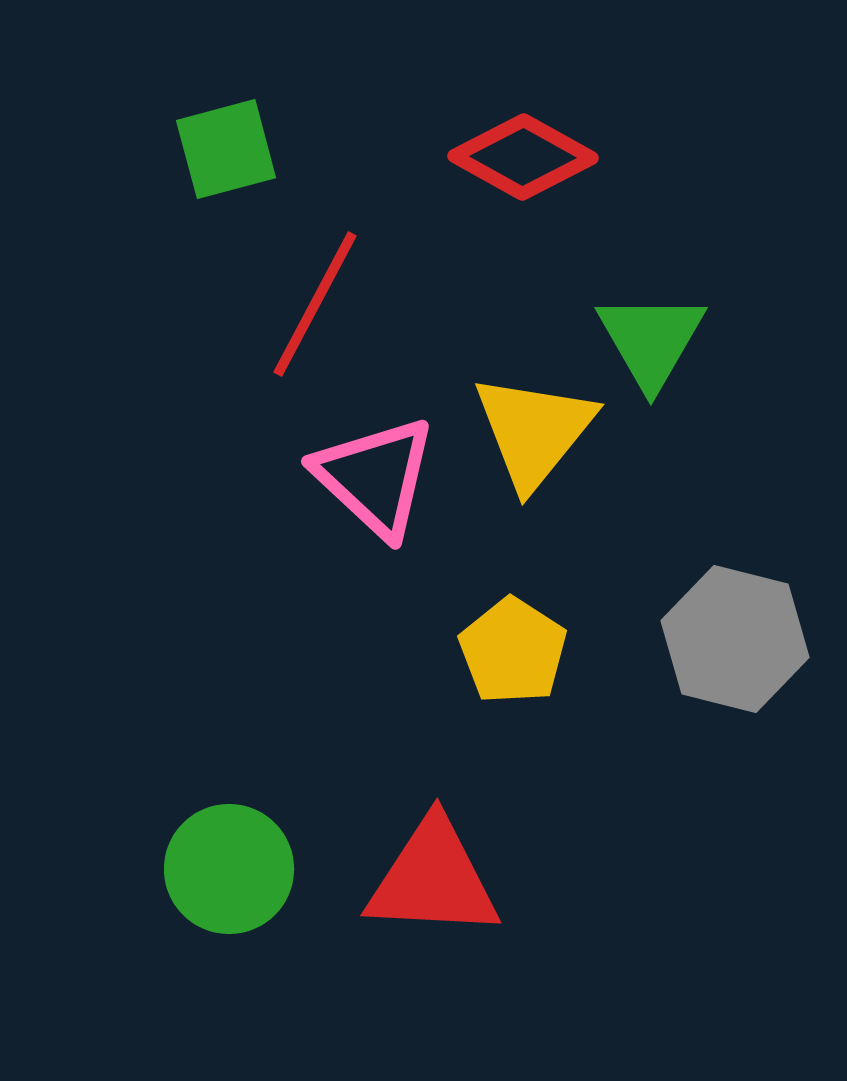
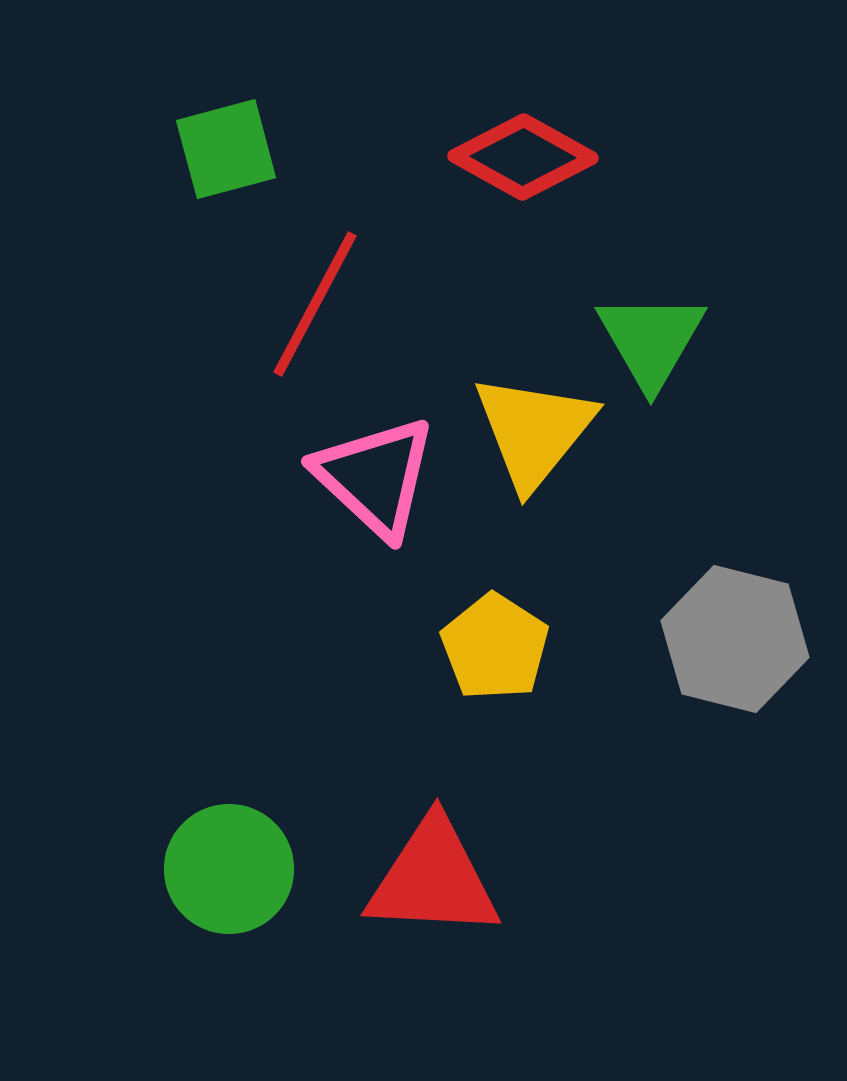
yellow pentagon: moved 18 px left, 4 px up
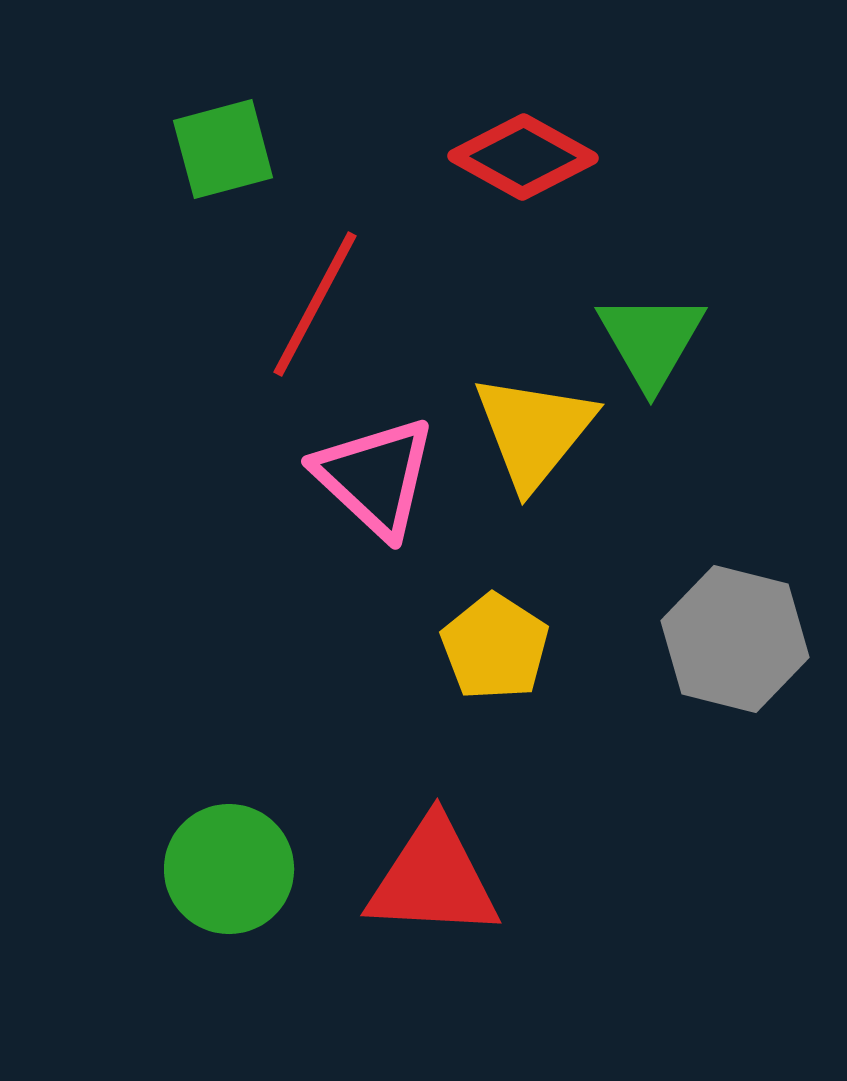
green square: moved 3 px left
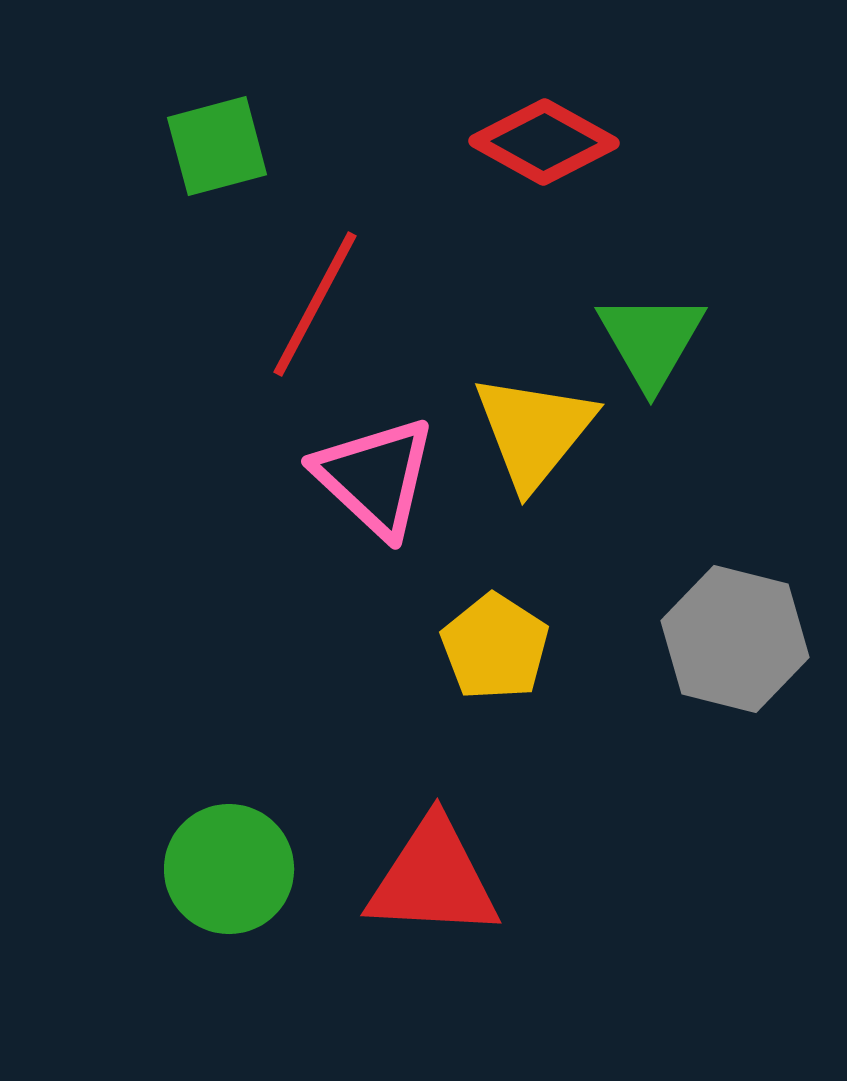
green square: moved 6 px left, 3 px up
red diamond: moved 21 px right, 15 px up
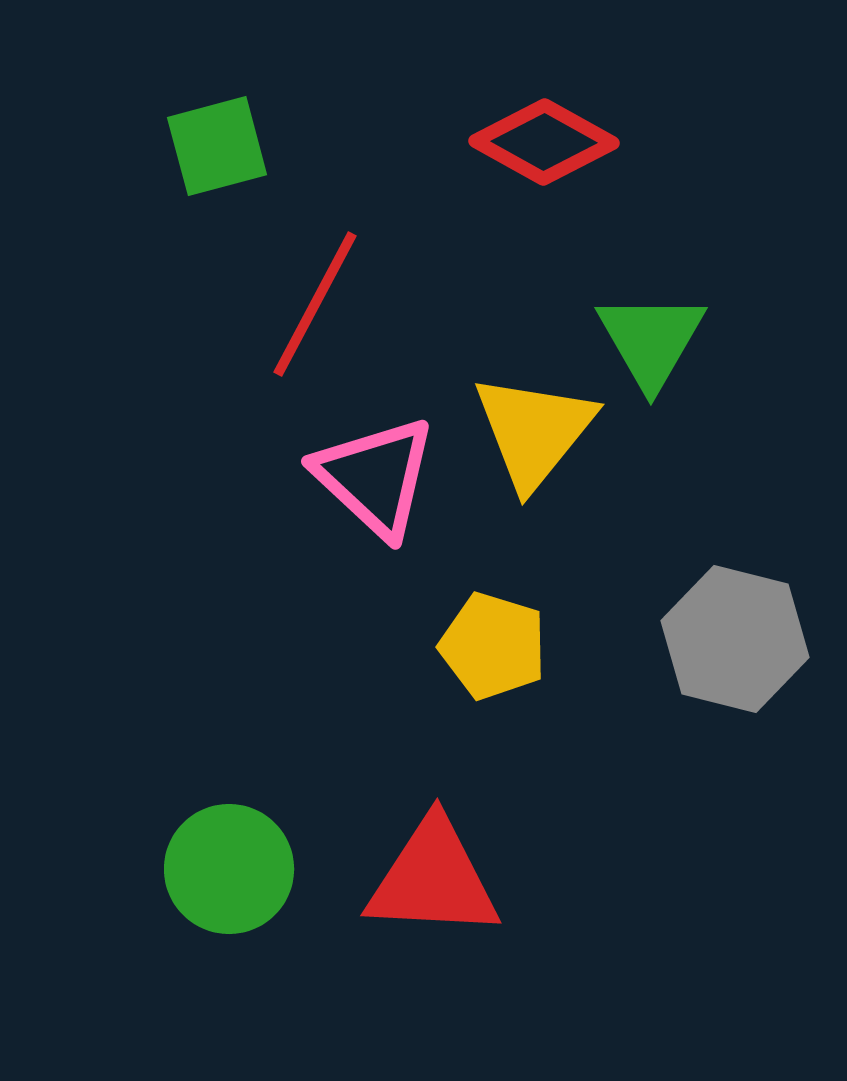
yellow pentagon: moved 2 px left, 1 px up; rotated 16 degrees counterclockwise
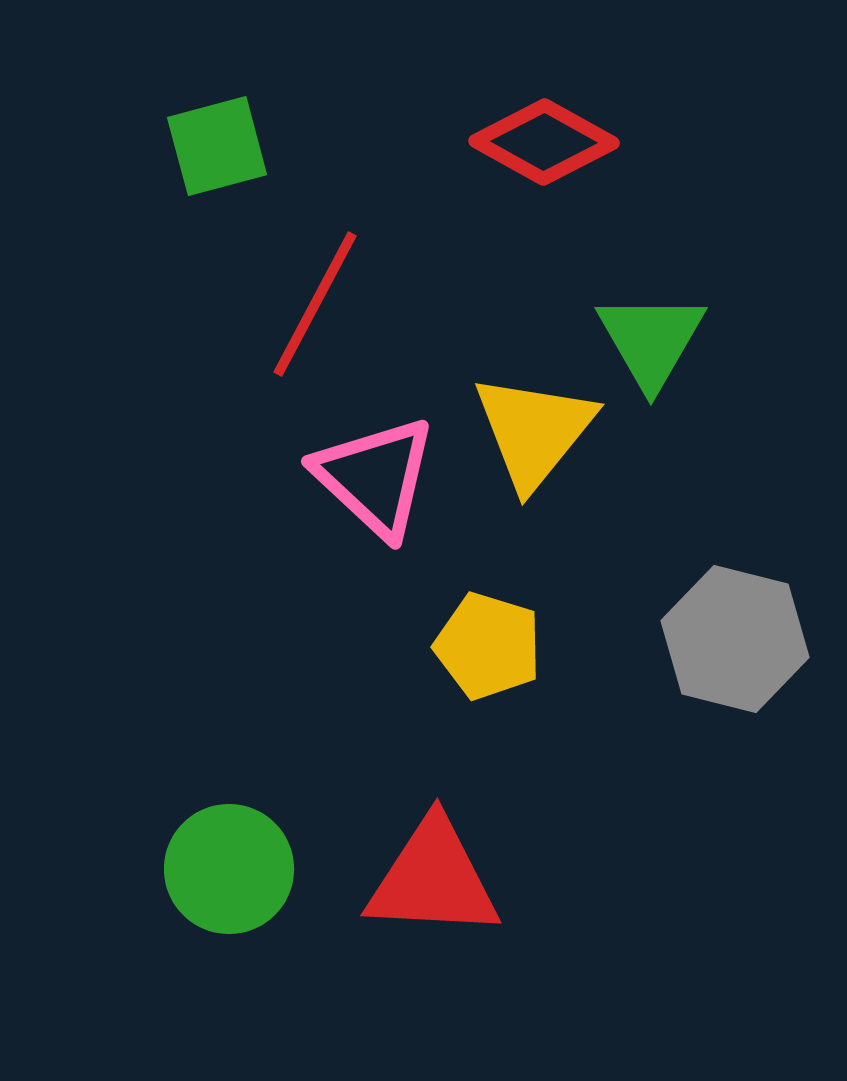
yellow pentagon: moved 5 px left
